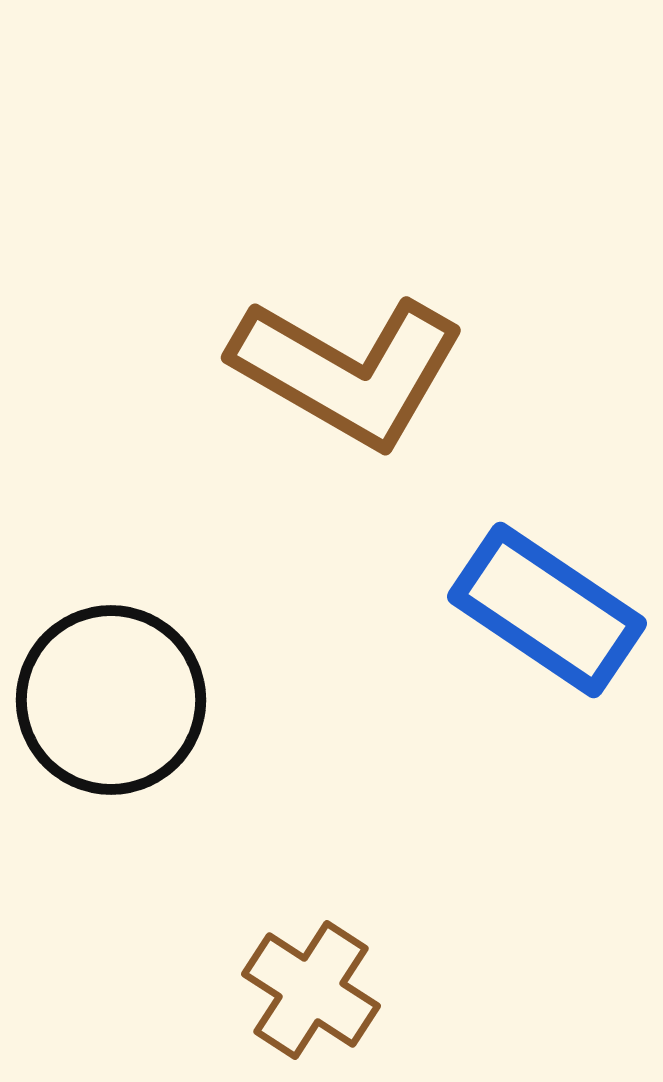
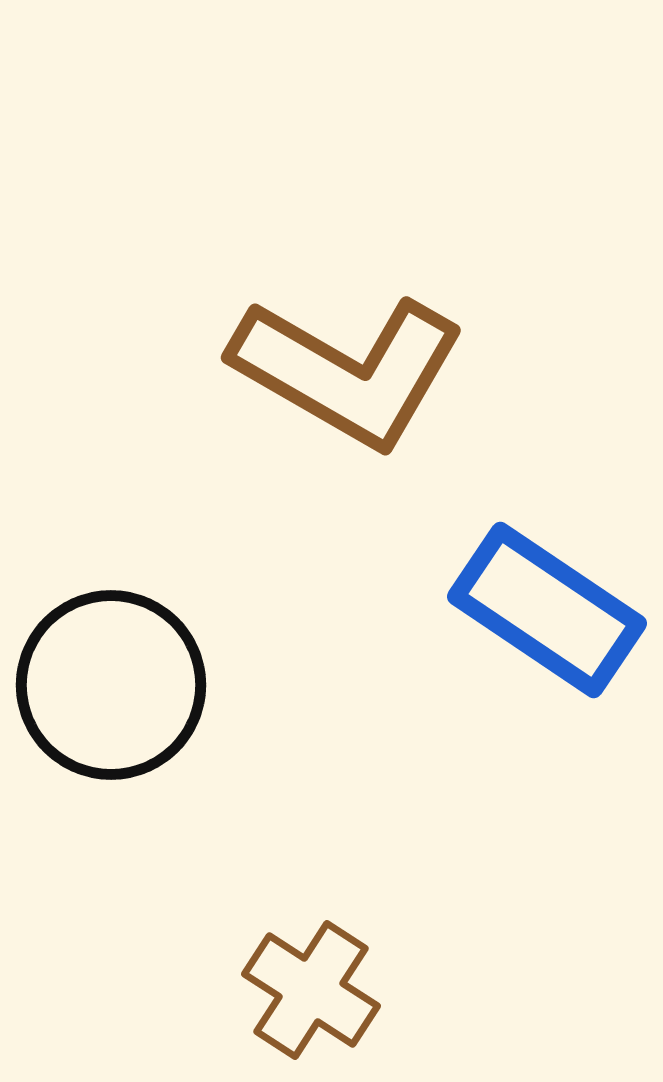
black circle: moved 15 px up
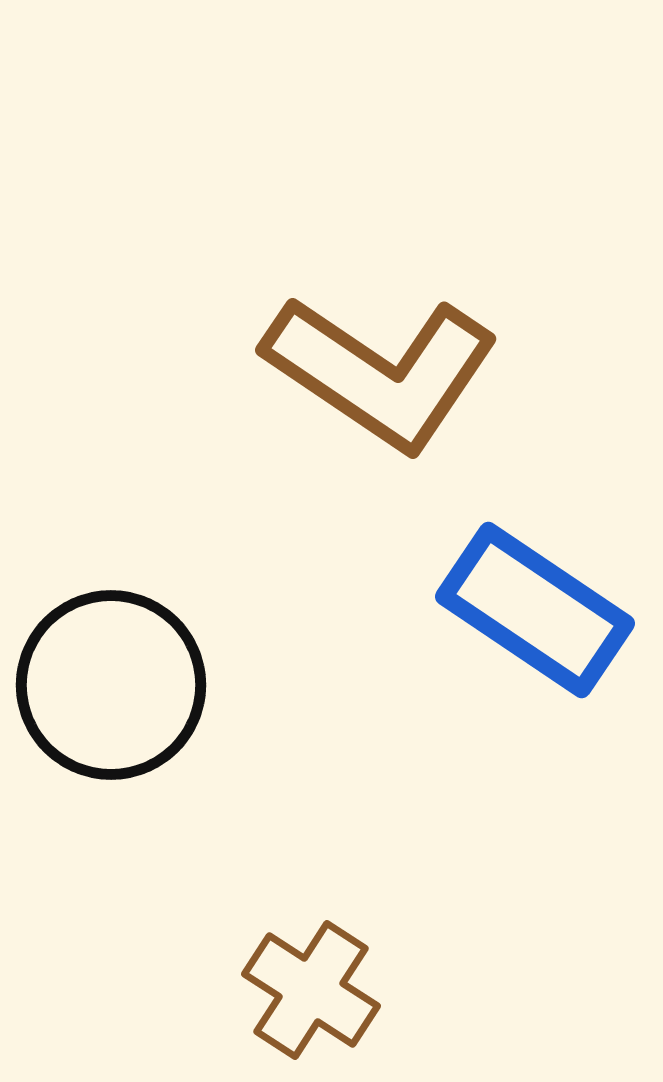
brown L-shape: moved 33 px right, 1 px down; rotated 4 degrees clockwise
blue rectangle: moved 12 px left
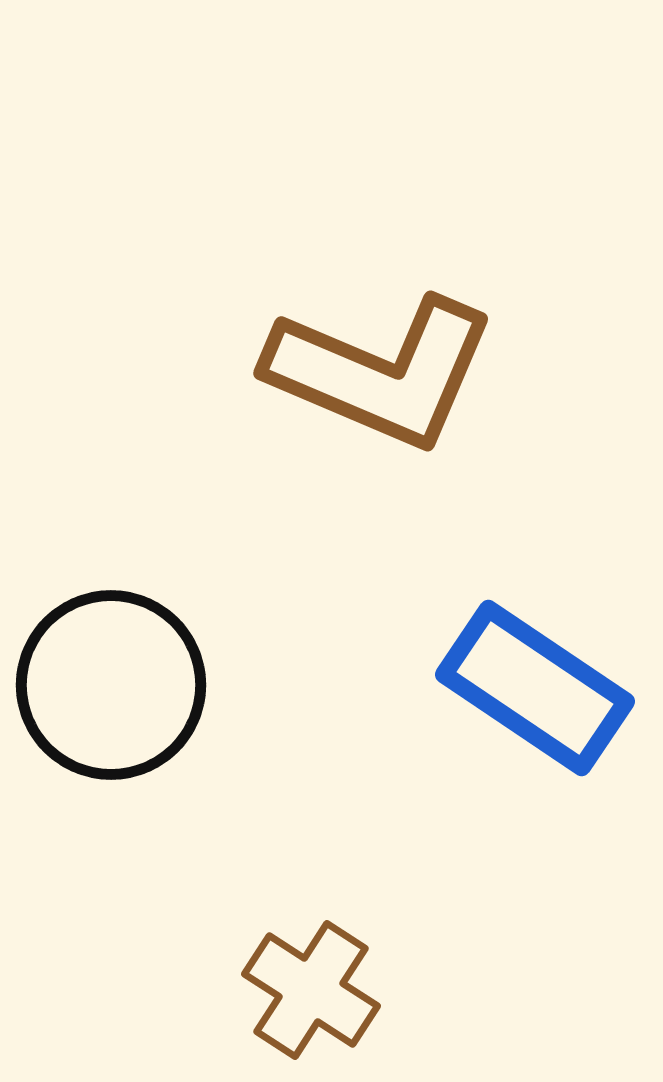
brown L-shape: rotated 11 degrees counterclockwise
blue rectangle: moved 78 px down
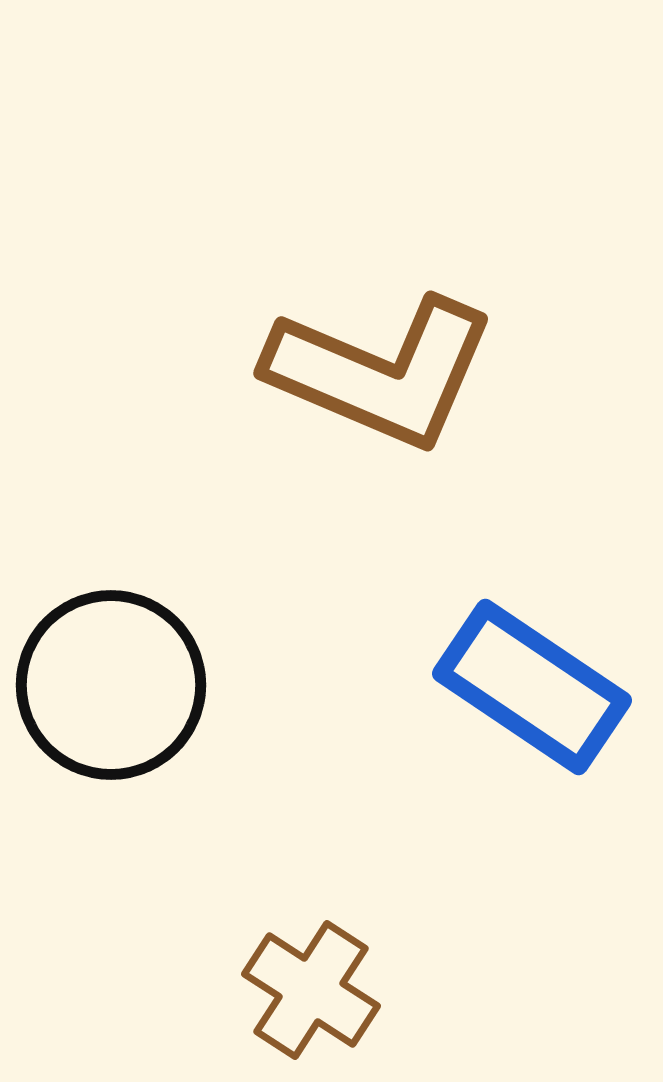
blue rectangle: moved 3 px left, 1 px up
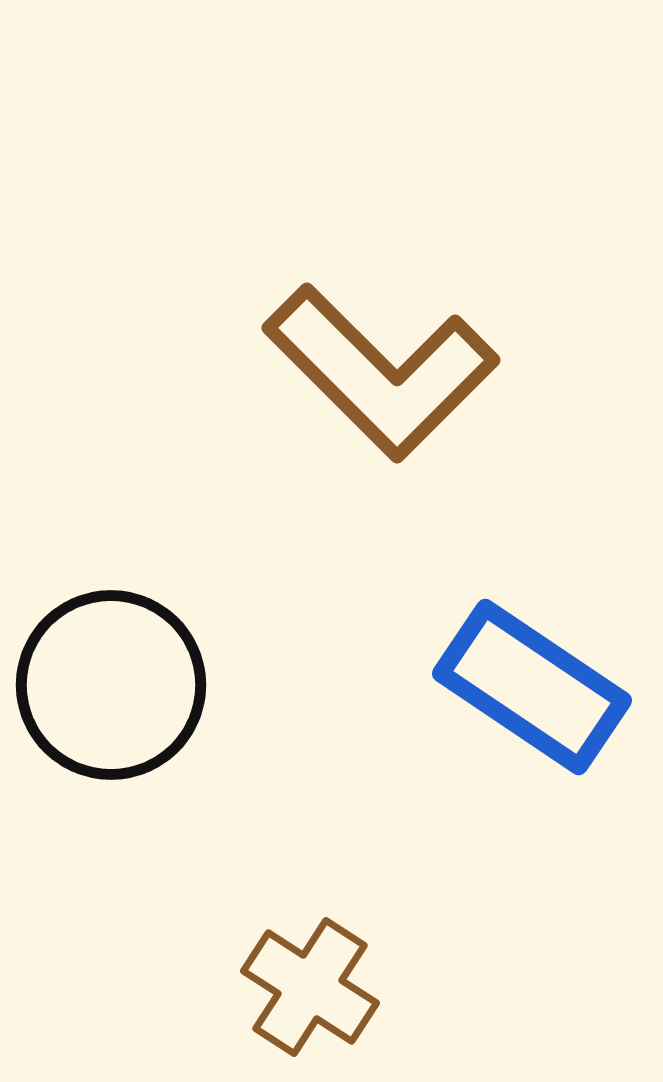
brown L-shape: rotated 22 degrees clockwise
brown cross: moved 1 px left, 3 px up
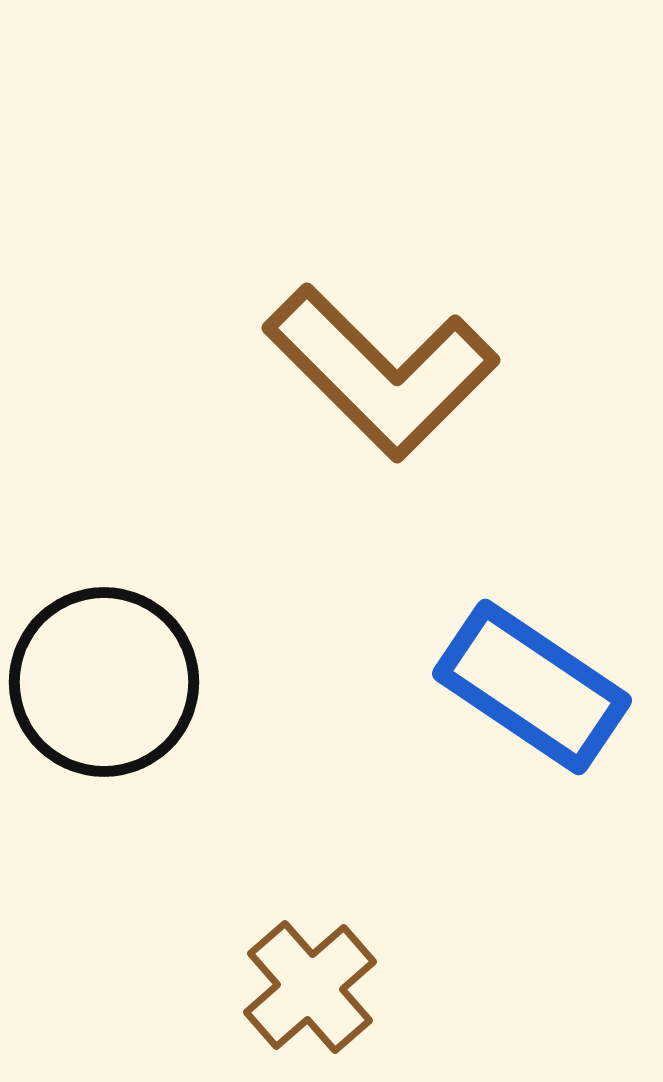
black circle: moved 7 px left, 3 px up
brown cross: rotated 16 degrees clockwise
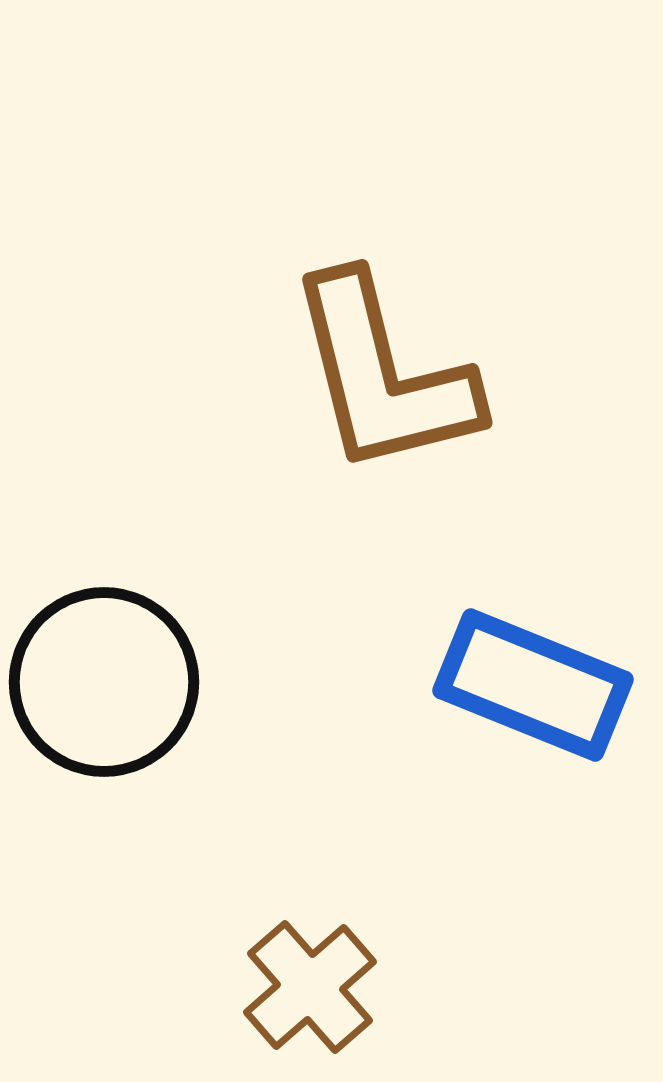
brown L-shape: moved 2 px right, 3 px down; rotated 31 degrees clockwise
blue rectangle: moved 1 px right, 2 px up; rotated 12 degrees counterclockwise
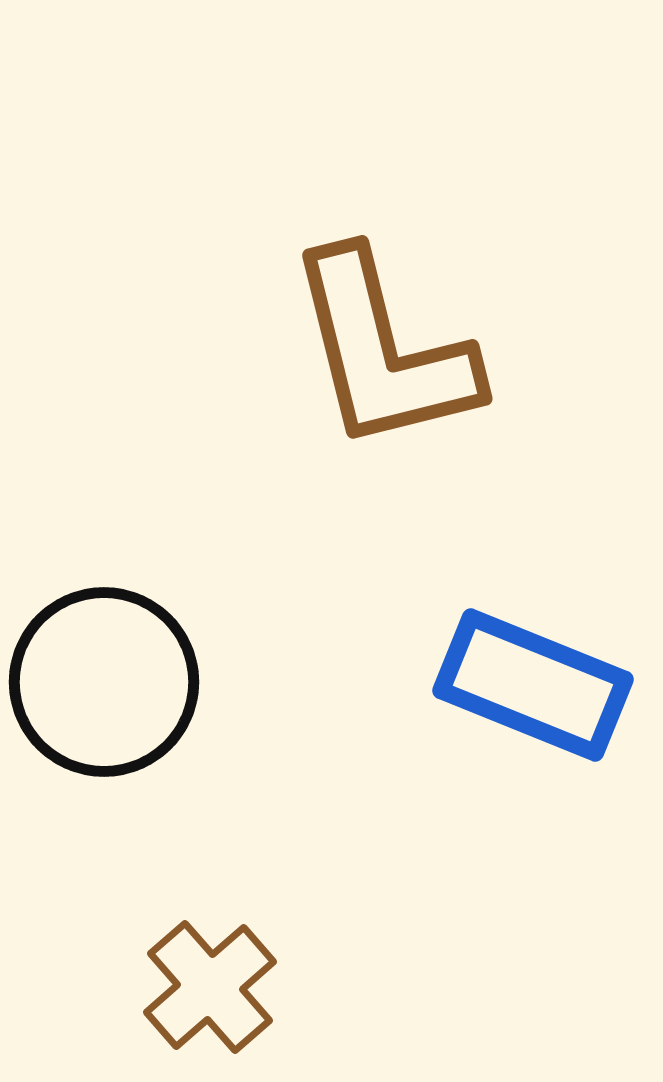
brown L-shape: moved 24 px up
brown cross: moved 100 px left
